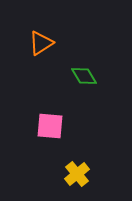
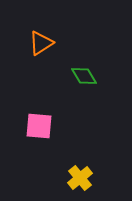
pink square: moved 11 px left
yellow cross: moved 3 px right, 4 px down
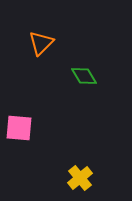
orange triangle: rotated 12 degrees counterclockwise
pink square: moved 20 px left, 2 px down
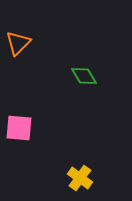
orange triangle: moved 23 px left
yellow cross: rotated 15 degrees counterclockwise
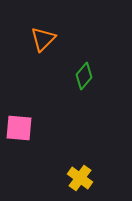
orange triangle: moved 25 px right, 4 px up
green diamond: rotated 72 degrees clockwise
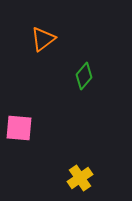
orange triangle: rotated 8 degrees clockwise
yellow cross: rotated 20 degrees clockwise
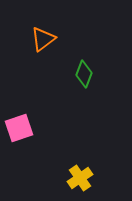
green diamond: moved 2 px up; rotated 20 degrees counterclockwise
pink square: rotated 24 degrees counterclockwise
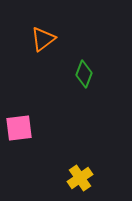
pink square: rotated 12 degrees clockwise
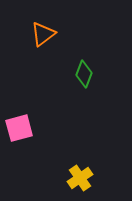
orange triangle: moved 5 px up
pink square: rotated 8 degrees counterclockwise
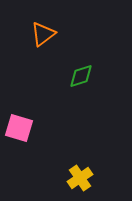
green diamond: moved 3 px left, 2 px down; rotated 52 degrees clockwise
pink square: rotated 32 degrees clockwise
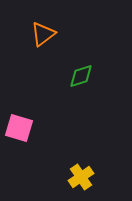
yellow cross: moved 1 px right, 1 px up
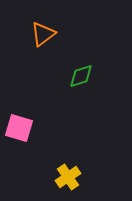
yellow cross: moved 13 px left
